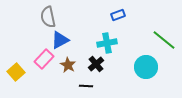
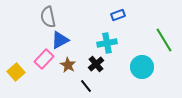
green line: rotated 20 degrees clockwise
cyan circle: moved 4 px left
black line: rotated 48 degrees clockwise
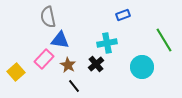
blue rectangle: moved 5 px right
blue triangle: rotated 36 degrees clockwise
black line: moved 12 px left
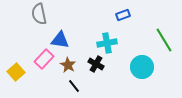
gray semicircle: moved 9 px left, 3 px up
black cross: rotated 21 degrees counterclockwise
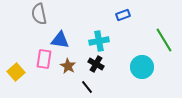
cyan cross: moved 8 px left, 2 px up
pink rectangle: rotated 36 degrees counterclockwise
brown star: moved 1 px down
black line: moved 13 px right, 1 px down
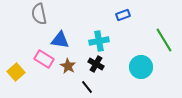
pink rectangle: rotated 66 degrees counterclockwise
cyan circle: moved 1 px left
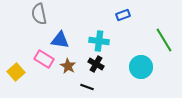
cyan cross: rotated 18 degrees clockwise
black line: rotated 32 degrees counterclockwise
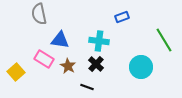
blue rectangle: moved 1 px left, 2 px down
black cross: rotated 14 degrees clockwise
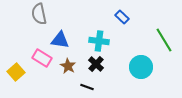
blue rectangle: rotated 64 degrees clockwise
pink rectangle: moved 2 px left, 1 px up
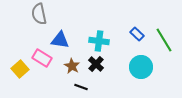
blue rectangle: moved 15 px right, 17 px down
brown star: moved 4 px right
yellow square: moved 4 px right, 3 px up
black line: moved 6 px left
